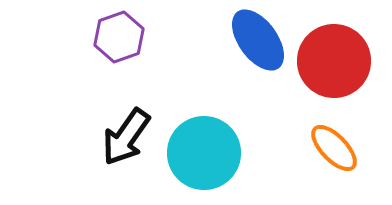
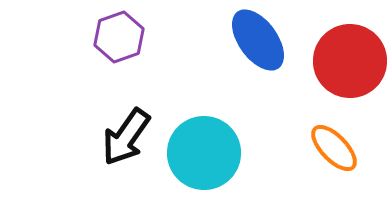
red circle: moved 16 px right
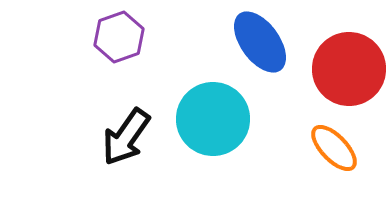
blue ellipse: moved 2 px right, 2 px down
red circle: moved 1 px left, 8 px down
cyan circle: moved 9 px right, 34 px up
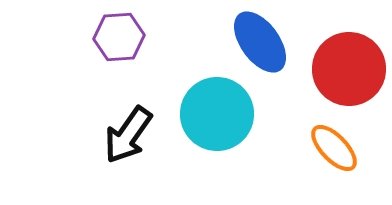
purple hexagon: rotated 15 degrees clockwise
cyan circle: moved 4 px right, 5 px up
black arrow: moved 2 px right, 2 px up
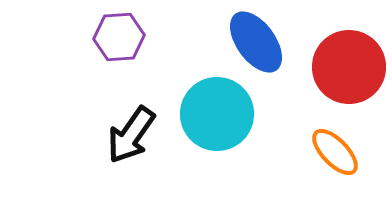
blue ellipse: moved 4 px left
red circle: moved 2 px up
black arrow: moved 3 px right
orange ellipse: moved 1 px right, 4 px down
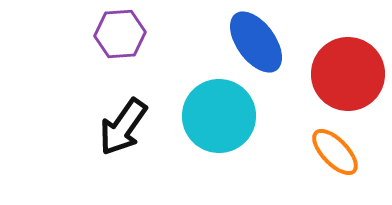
purple hexagon: moved 1 px right, 3 px up
red circle: moved 1 px left, 7 px down
cyan circle: moved 2 px right, 2 px down
black arrow: moved 8 px left, 8 px up
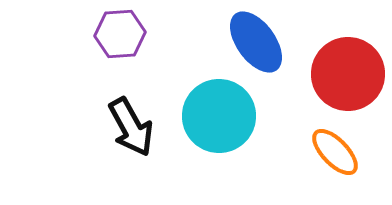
black arrow: moved 8 px right; rotated 64 degrees counterclockwise
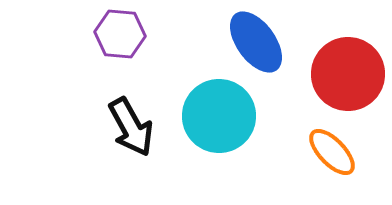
purple hexagon: rotated 9 degrees clockwise
orange ellipse: moved 3 px left
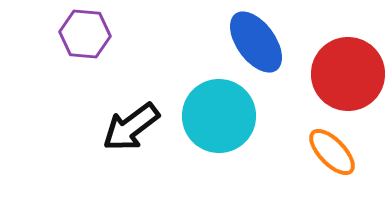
purple hexagon: moved 35 px left
black arrow: rotated 82 degrees clockwise
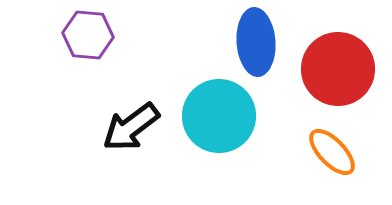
purple hexagon: moved 3 px right, 1 px down
blue ellipse: rotated 32 degrees clockwise
red circle: moved 10 px left, 5 px up
